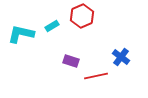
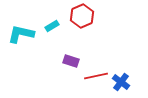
blue cross: moved 25 px down
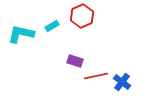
purple rectangle: moved 4 px right
blue cross: moved 1 px right
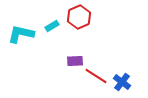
red hexagon: moved 3 px left, 1 px down
purple rectangle: rotated 21 degrees counterclockwise
red line: rotated 45 degrees clockwise
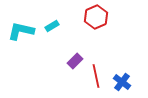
red hexagon: moved 17 px right
cyan L-shape: moved 3 px up
purple rectangle: rotated 42 degrees counterclockwise
red line: rotated 45 degrees clockwise
